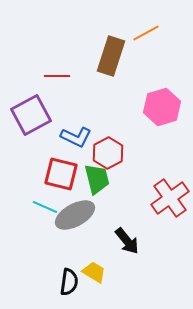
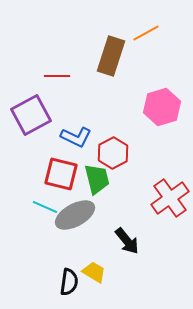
red hexagon: moved 5 px right
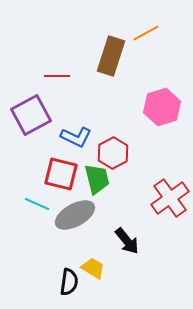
cyan line: moved 8 px left, 3 px up
yellow trapezoid: moved 1 px left, 4 px up
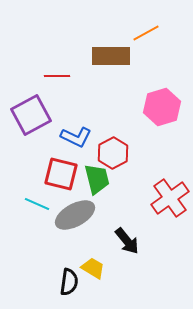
brown rectangle: rotated 72 degrees clockwise
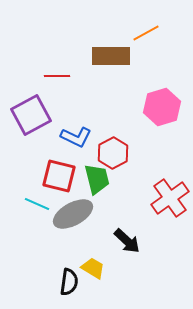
red square: moved 2 px left, 2 px down
gray ellipse: moved 2 px left, 1 px up
black arrow: rotated 8 degrees counterclockwise
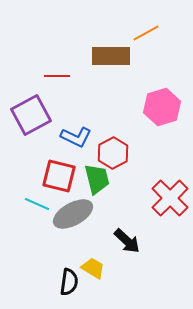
red cross: rotated 9 degrees counterclockwise
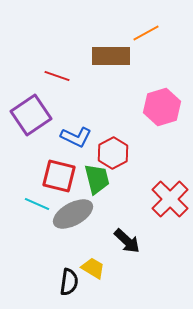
red line: rotated 20 degrees clockwise
purple square: rotated 6 degrees counterclockwise
red cross: moved 1 px down
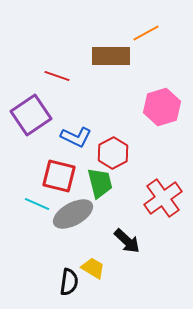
green trapezoid: moved 3 px right, 4 px down
red cross: moved 7 px left, 1 px up; rotated 9 degrees clockwise
